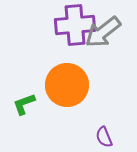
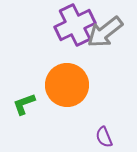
purple cross: rotated 21 degrees counterclockwise
gray arrow: moved 2 px right
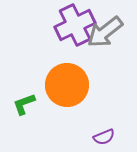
purple semicircle: rotated 90 degrees counterclockwise
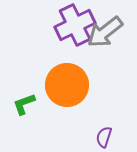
purple semicircle: rotated 130 degrees clockwise
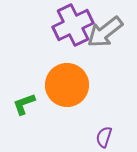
purple cross: moved 2 px left
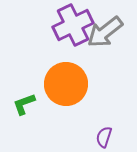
orange circle: moved 1 px left, 1 px up
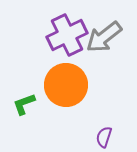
purple cross: moved 6 px left, 10 px down
gray arrow: moved 1 px left, 5 px down
orange circle: moved 1 px down
